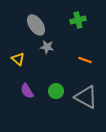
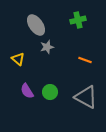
gray star: rotated 24 degrees counterclockwise
green circle: moved 6 px left, 1 px down
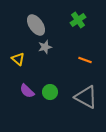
green cross: rotated 21 degrees counterclockwise
gray star: moved 2 px left
purple semicircle: rotated 14 degrees counterclockwise
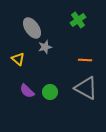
gray ellipse: moved 4 px left, 3 px down
orange line: rotated 16 degrees counterclockwise
gray triangle: moved 9 px up
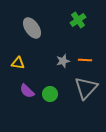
gray star: moved 18 px right, 14 px down
yellow triangle: moved 4 px down; rotated 32 degrees counterclockwise
gray triangle: rotated 45 degrees clockwise
green circle: moved 2 px down
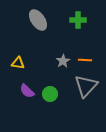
green cross: rotated 35 degrees clockwise
gray ellipse: moved 6 px right, 8 px up
gray star: rotated 16 degrees counterclockwise
gray triangle: moved 2 px up
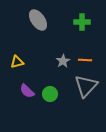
green cross: moved 4 px right, 2 px down
yellow triangle: moved 1 px left, 1 px up; rotated 24 degrees counterclockwise
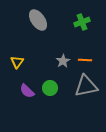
green cross: rotated 21 degrees counterclockwise
yellow triangle: rotated 40 degrees counterclockwise
gray triangle: rotated 35 degrees clockwise
green circle: moved 6 px up
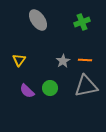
yellow triangle: moved 2 px right, 2 px up
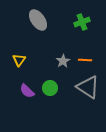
gray triangle: moved 2 px right, 1 px down; rotated 45 degrees clockwise
